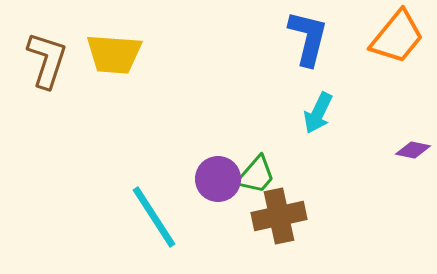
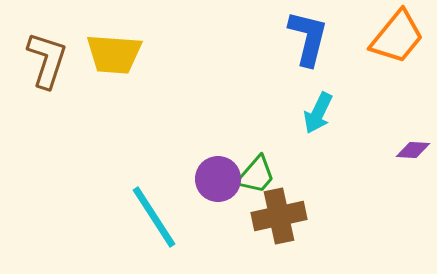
purple diamond: rotated 8 degrees counterclockwise
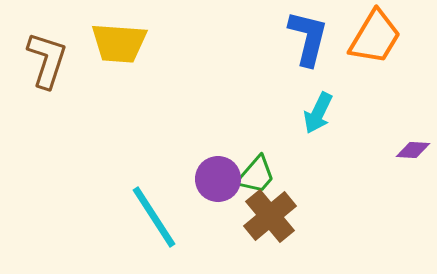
orange trapezoid: moved 22 px left; rotated 8 degrees counterclockwise
yellow trapezoid: moved 5 px right, 11 px up
brown cross: moved 9 px left; rotated 28 degrees counterclockwise
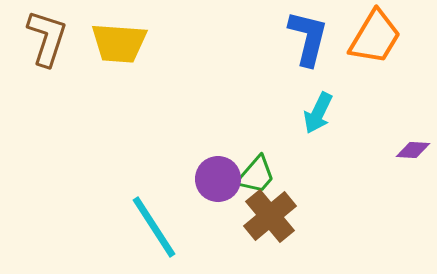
brown L-shape: moved 22 px up
cyan line: moved 10 px down
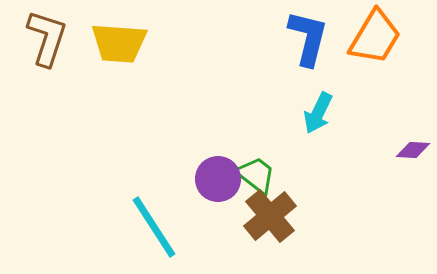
green trapezoid: rotated 93 degrees counterclockwise
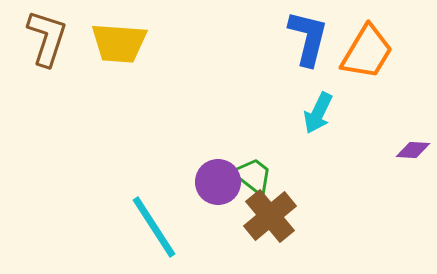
orange trapezoid: moved 8 px left, 15 px down
green trapezoid: moved 3 px left, 1 px down
purple circle: moved 3 px down
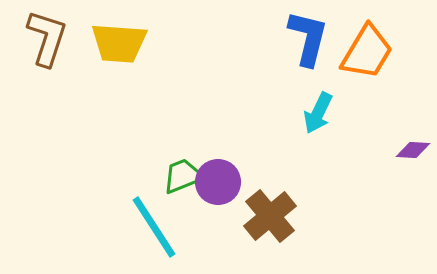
green trapezoid: moved 70 px left; rotated 60 degrees counterclockwise
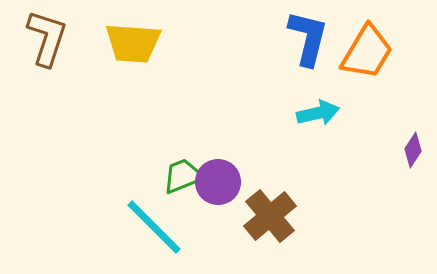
yellow trapezoid: moved 14 px right
cyan arrow: rotated 129 degrees counterclockwise
purple diamond: rotated 60 degrees counterclockwise
cyan line: rotated 12 degrees counterclockwise
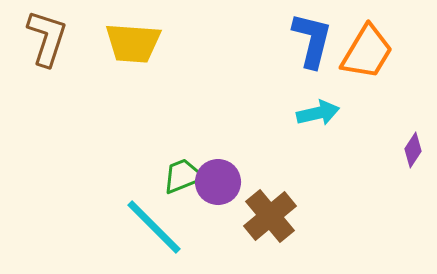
blue L-shape: moved 4 px right, 2 px down
